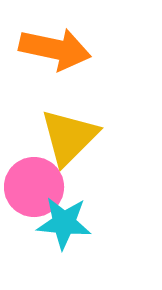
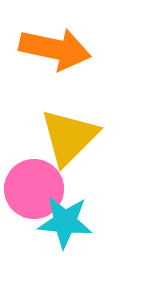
pink circle: moved 2 px down
cyan star: moved 1 px right, 1 px up
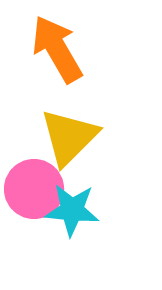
orange arrow: moved 2 px right; rotated 132 degrees counterclockwise
cyan star: moved 7 px right, 12 px up
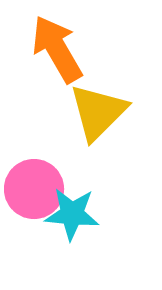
yellow triangle: moved 29 px right, 25 px up
cyan star: moved 4 px down
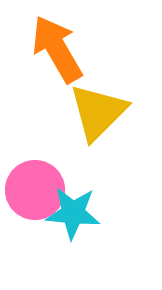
pink circle: moved 1 px right, 1 px down
cyan star: moved 1 px right, 1 px up
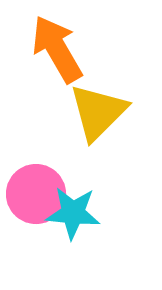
pink circle: moved 1 px right, 4 px down
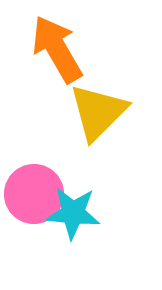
pink circle: moved 2 px left
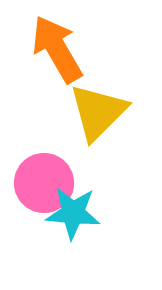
pink circle: moved 10 px right, 11 px up
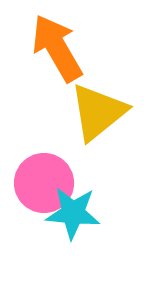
orange arrow: moved 1 px up
yellow triangle: rotated 6 degrees clockwise
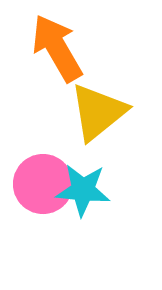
pink circle: moved 1 px left, 1 px down
cyan star: moved 10 px right, 23 px up
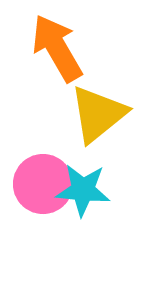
yellow triangle: moved 2 px down
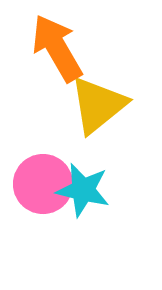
yellow triangle: moved 9 px up
cyan star: rotated 8 degrees clockwise
